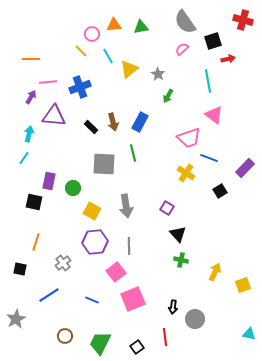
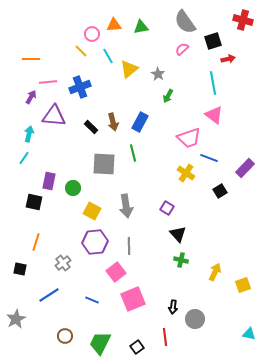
cyan line at (208, 81): moved 5 px right, 2 px down
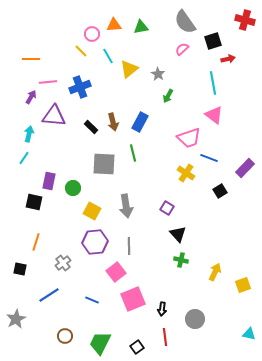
red cross at (243, 20): moved 2 px right
black arrow at (173, 307): moved 11 px left, 2 px down
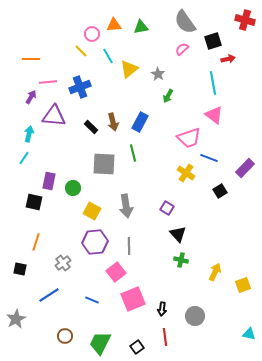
gray circle at (195, 319): moved 3 px up
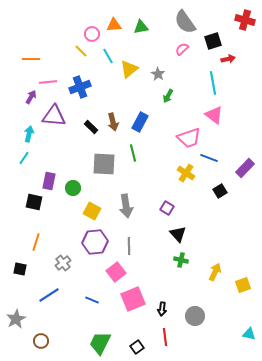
brown circle at (65, 336): moved 24 px left, 5 px down
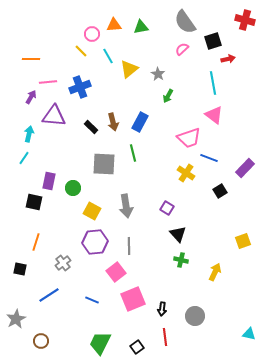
yellow square at (243, 285): moved 44 px up
